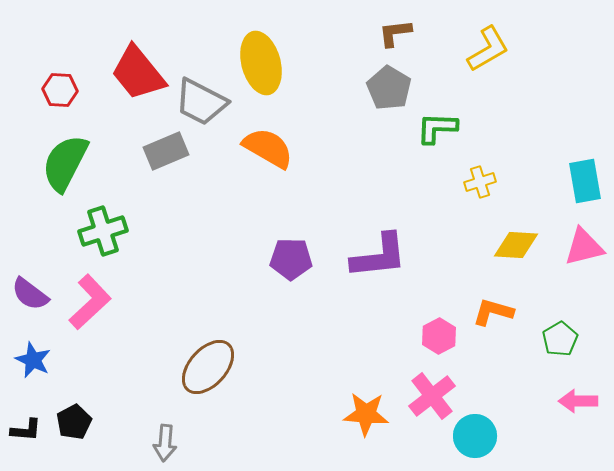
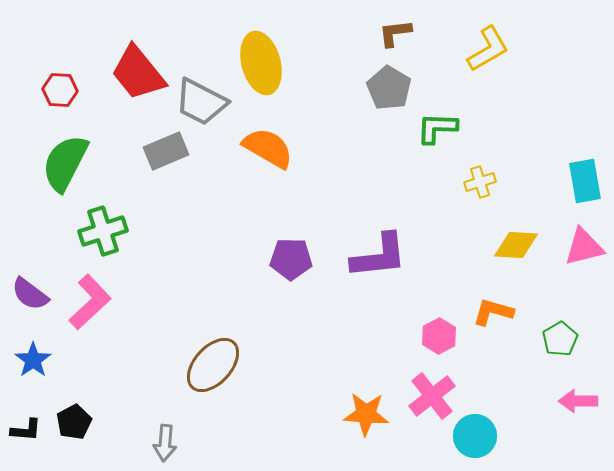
blue star: rotated 12 degrees clockwise
brown ellipse: moved 5 px right, 2 px up
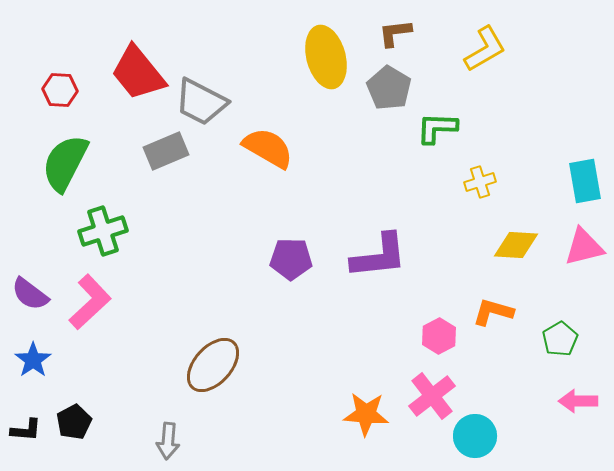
yellow L-shape: moved 3 px left
yellow ellipse: moved 65 px right, 6 px up
gray arrow: moved 3 px right, 2 px up
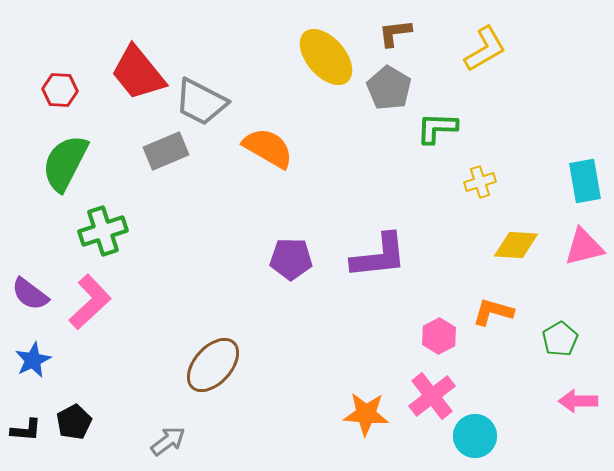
yellow ellipse: rotated 26 degrees counterclockwise
blue star: rotated 9 degrees clockwise
gray arrow: rotated 132 degrees counterclockwise
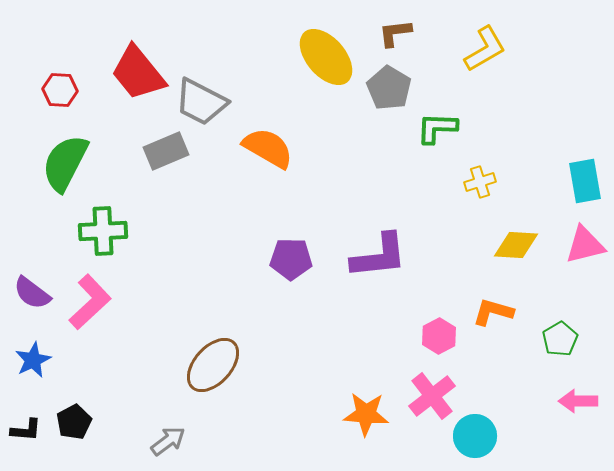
green cross: rotated 15 degrees clockwise
pink triangle: moved 1 px right, 2 px up
purple semicircle: moved 2 px right, 1 px up
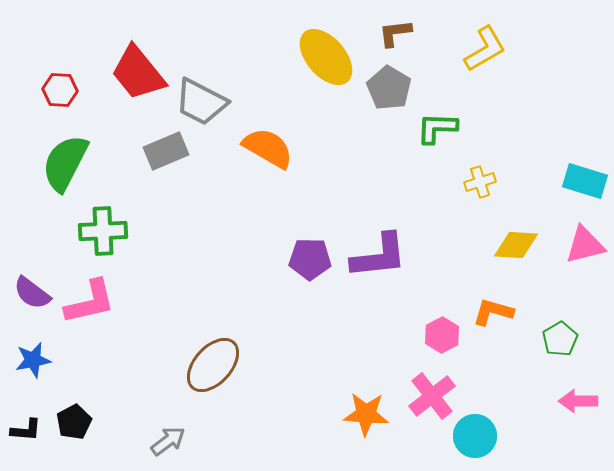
cyan rectangle: rotated 63 degrees counterclockwise
purple pentagon: moved 19 px right
pink L-shape: rotated 30 degrees clockwise
pink hexagon: moved 3 px right, 1 px up
blue star: rotated 15 degrees clockwise
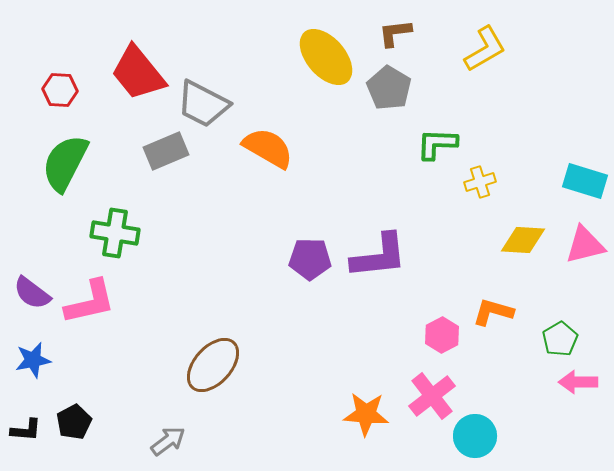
gray trapezoid: moved 2 px right, 2 px down
green L-shape: moved 16 px down
green cross: moved 12 px right, 2 px down; rotated 12 degrees clockwise
yellow diamond: moved 7 px right, 5 px up
pink arrow: moved 19 px up
